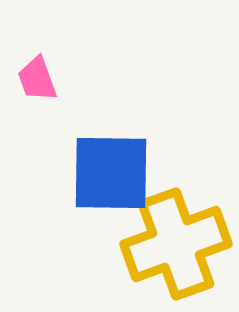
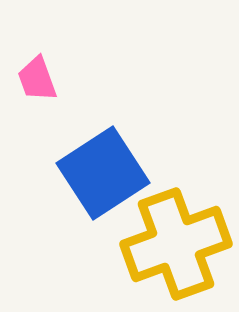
blue square: moved 8 px left; rotated 34 degrees counterclockwise
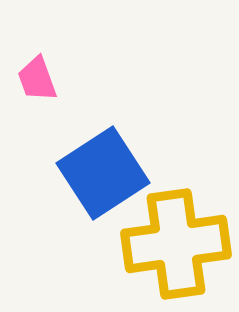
yellow cross: rotated 12 degrees clockwise
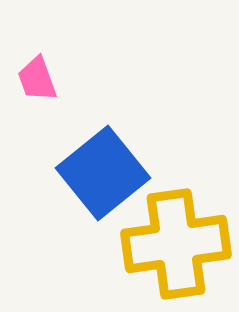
blue square: rotated 6 degrees counterclockwise
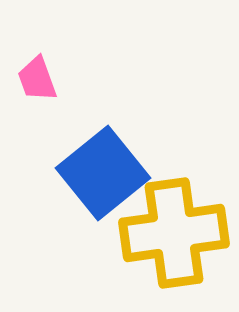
yellow cross: moved 2 px left, 11 px up
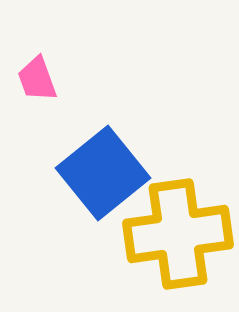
yellow cross: moved 4 px right, 1 px down
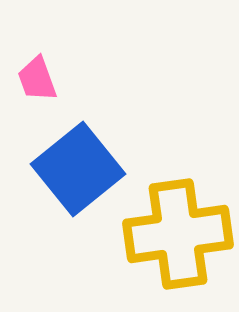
blue square: moved 25 px left, 4 px up
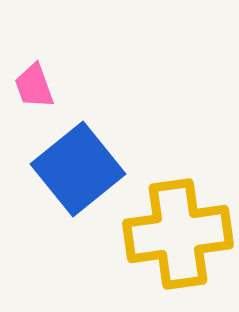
pink trapezoid: moved 3 px left, 7 px down
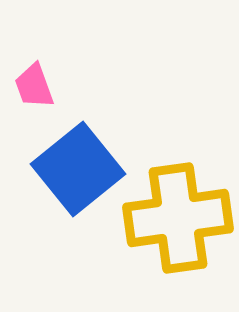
yellow cross: moved 16 px up
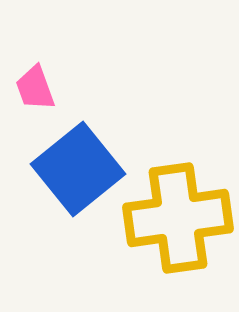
pink trapezoid: moved 1 px right, 2 px down
